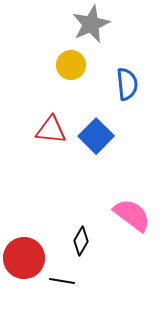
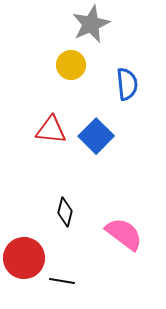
pink semicircle: moved 8 px left, 19 px down
black diamond: moved 16 px left, 29 px up; rotated 16 degrees counterclockwise
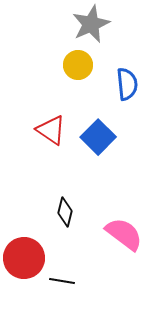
yellow circle: moved 7 px right
red triangle: rotated 28 degrees clockwise
blue square: moved 2 px right, 1 px down
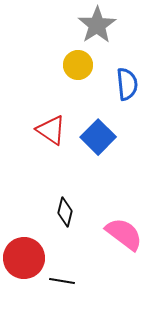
gray star: moved 6 px right, 1 px down; rotated 9 degrees counterclockwise
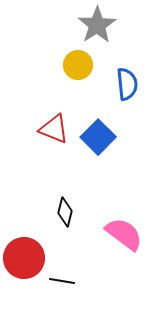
red triangle: moved 3 px right, 1 px up; rotated 12 degrees counterclockwise
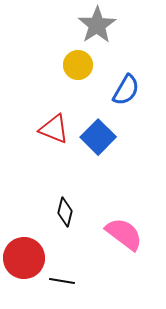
blue semicircle: moved 1 px left, 6 px down; rotated 36 degrees clockwise
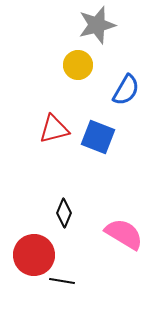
gray star: rotated 18 degrees clockwise
red triangle: rotated 36 degrees counterclockwise
blue square: rotated 24 degrees counterclockwise
black diamond: moved 1 px left, 1 px down; rotated 8 degrees clockwise
pink semicircle: rotated 6 degrees counterclockwise
red circle: moved 10 px right, 3 px up
